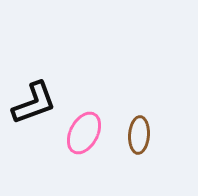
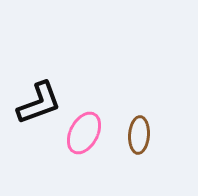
black L-shape: moved 5 px right
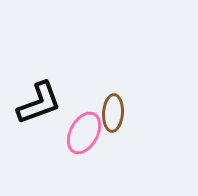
brown ellipse: moved 26 px left, 22 px up
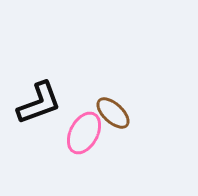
brown ellipse: rotated 51 degrees counterclockwise
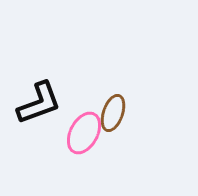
brown ellipse: rotated 66 degrees clockwise
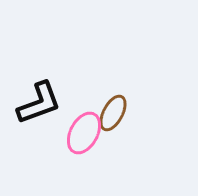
brown ellipse: rotated 9 degrees clockwise
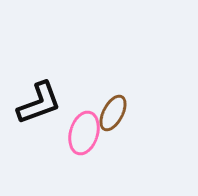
pink ellipse: rotated 12 degrees counterclockwise
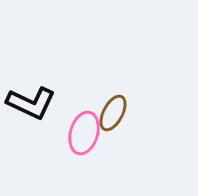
black L-shape: moved 8 px left; rotated 45 degrees clockwise
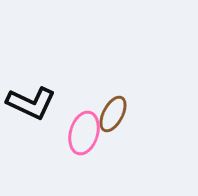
brown ellipse: moved 1 px down
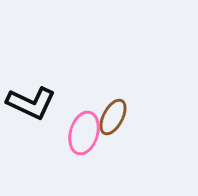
brown ellipse: moved 3 px down
